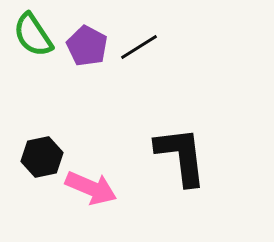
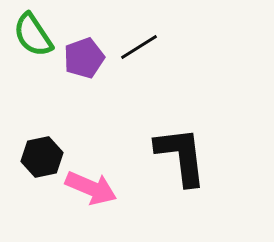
purple pentagon: moved 3 px left, 12 px down; rotated 24 degrees clockwise
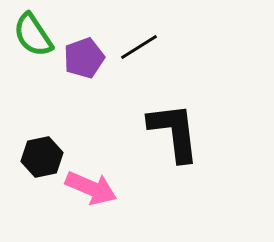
black L-shape: moved 7 px left, 24 px up
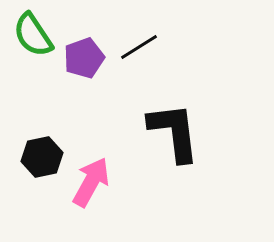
pink arrow: moved 6 px up; rotated 84 degrees counterclockwise
